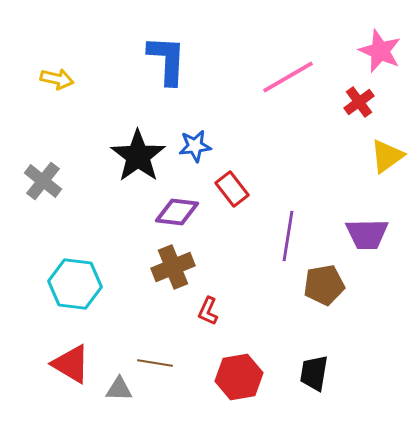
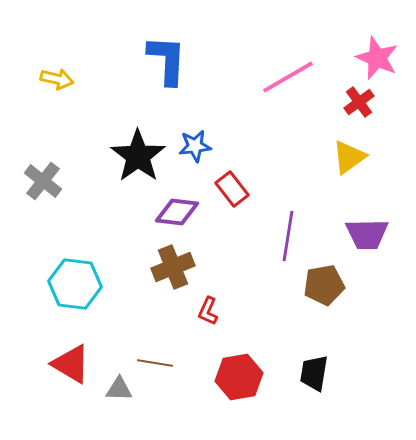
pink star: moved 3 px left, 7 px down
yellow triangle: moved 38 px left, 1 px down
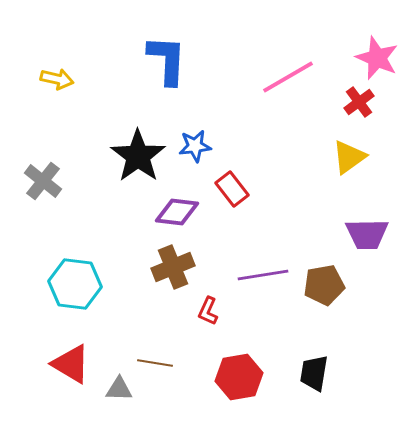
purple line: moved 25 px left, 39 px down; rotated 72 degrees clockwise
